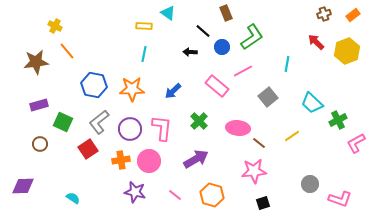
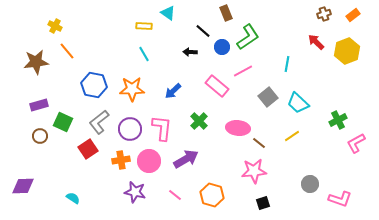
green L-shape at (252, 37): moved 4 px left
cyan line at (144, 54): rotated 42 degrees counterclockwise
cyan trapezoid at (312, 103): moved 14 px left
brown circle at (40, 144): moved 8 px up
purple arrow at (196, 159): moved 10 px left
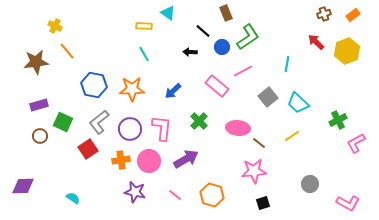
pink L-shape at (340, 199): moved 8 px right, 4 px down; rotated 10 degrees clockwise
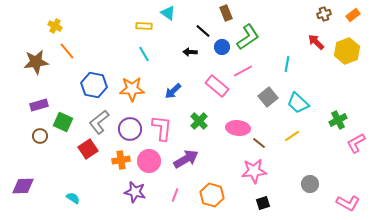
pink line at (175, 195): rotated 72 degrees clockwise
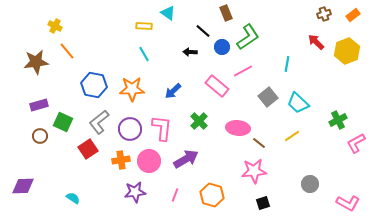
purple star at (135, 192): rotated 20 degrees counterclockwise
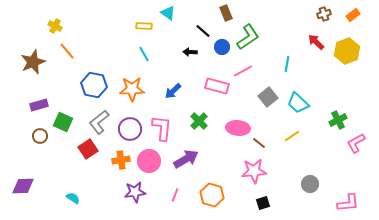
brown star at (36, 62): moved 3 px left; rotated 15 degrees counterclockwise
pink rectangle at (217, 86): rotated 25 degrees counterclockwise
pink L-shape at (348, 203): rotated 35 degrees counterclockwise
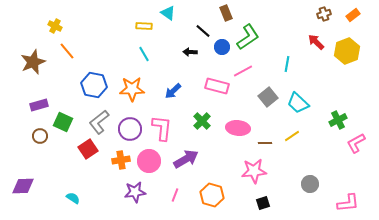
green cross at (199, 121): moved 3 px right
brown line at (259, 143): moved 6 px right; rotated 40 degrees counterclockwise
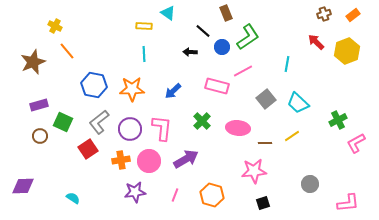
cyan line at (144, 54): rotated 28 degrees clockwise
gray square at (268, 97): moved 2 px left, 2 px down
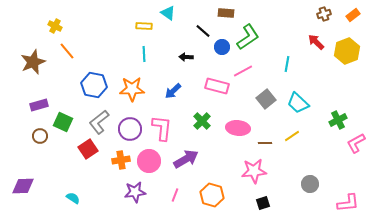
brown rectangle at (226, 13): rotated 63 degrees counterclockwise
black arrow at (190, 52): moved 4 px left, 5 px down
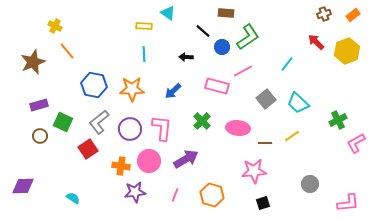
cyan line at (287, 64): rotated 28 degrees clockwise
orange cross at (121, 160): moved 6 px down; rotated 18 degrees clockwise
